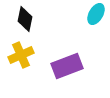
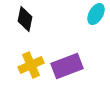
yellow cross: moved 10 px right, 10 px down
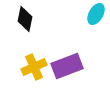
yellow cross: moved 3 px right, 2 px down
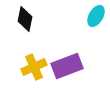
cyan ellipse: moved 2 px down
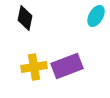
black diamond: moved 1 px up
yellow cross: rotated 15 degrees clockwise
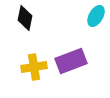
purple rectangle: moved 4 px right, 5 px up
